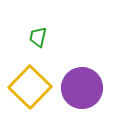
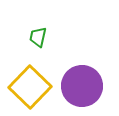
purple circle: moved 2 px up
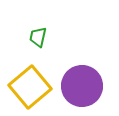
yellow square: rotated 6 degrees clockwise
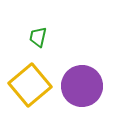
yellow square: moved 2 px up
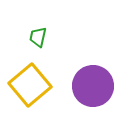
purple circle: moved 11 px right
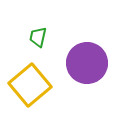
purple circle: moved 6 px left, 23 px up
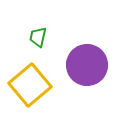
purple circle: moved 2 px down
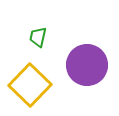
yellow square: rotated 6 degrees counterclockwise
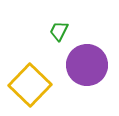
green trapezoid: moved 21 px right, 6 px up; rotated 15 degrees clockwise
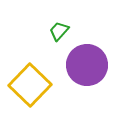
green trapezoid: rotated 15 degrees clockwise
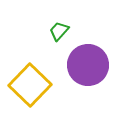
purple circle: moved 1 px right
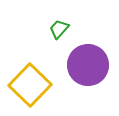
green trapezoid: moved 2 px up
